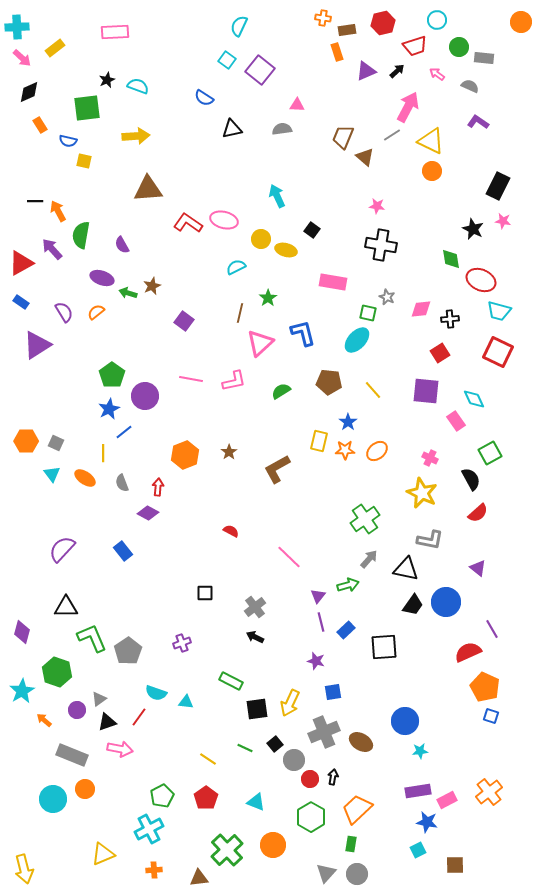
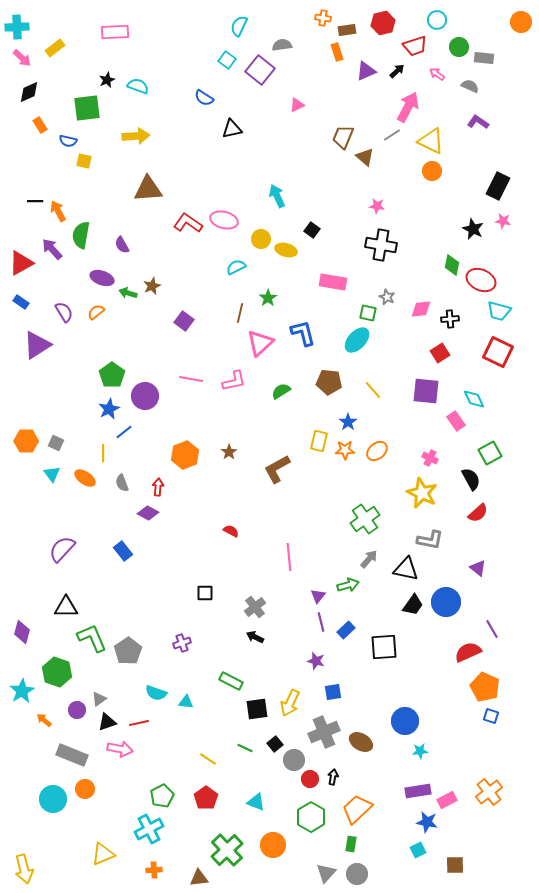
pink triangle at (297, 105): rotated 28 degrees counterclockwise
gray semicircle at (282, 129): moved 84 px up
green diamond at (451, 259): moved 1 px right, 6 px down; rotated 20 degrees clockwise
pink line at (289, 557): rotated 40 degrees clockwise
red line at (139, 717): moved 6 px down; rotated 42 degrees clockwise
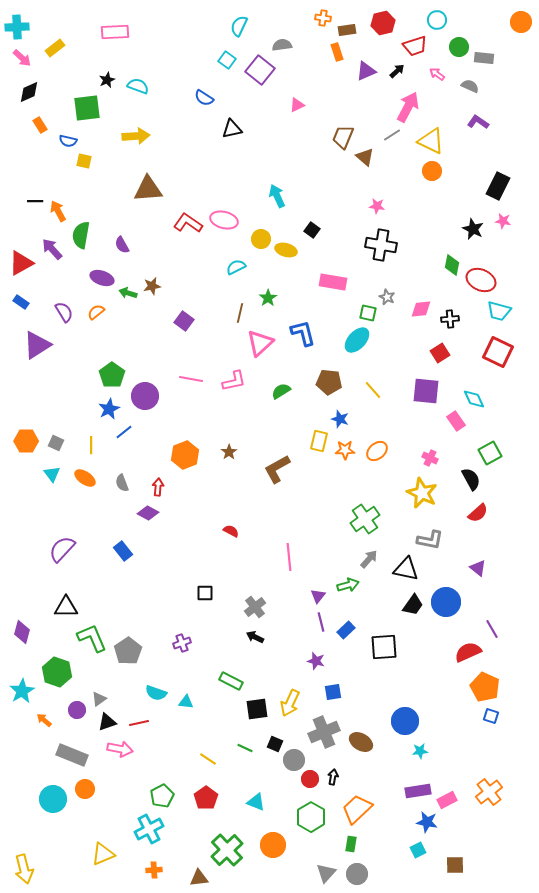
brown star at (152, 286): rotated 12 degrees clockwise
blue star at (348, 422): moved 8 px left, 3 px up; rotated 18 degrees counterclockwise
yellow line at (103, 453): moved 12 px left, 8 px up
black square at (275, 744): rotated 28 degrees counterclockwise
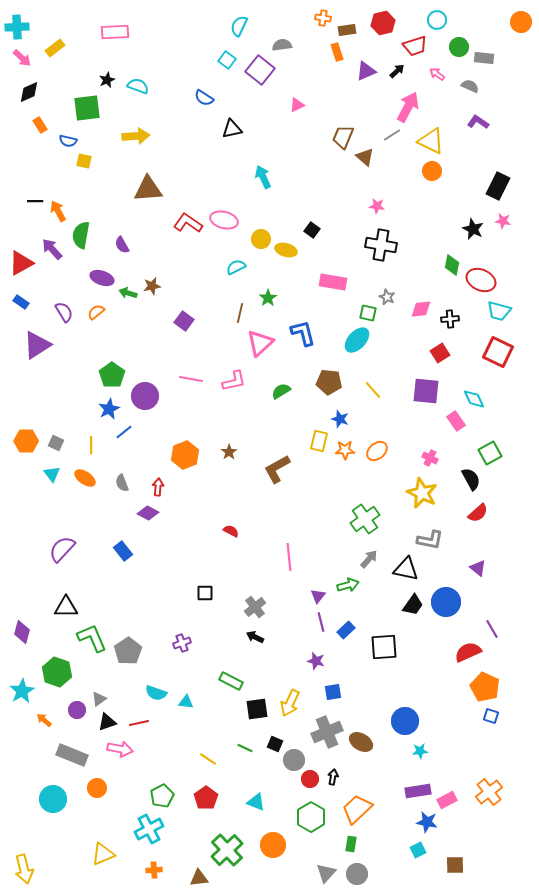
cyan arrow at (277, 196): moved 14 px left, 19 px up
gray cross at (324, 732): moved 3 px right
orange circle at (85, 789): moved 12 px right, 1 px up
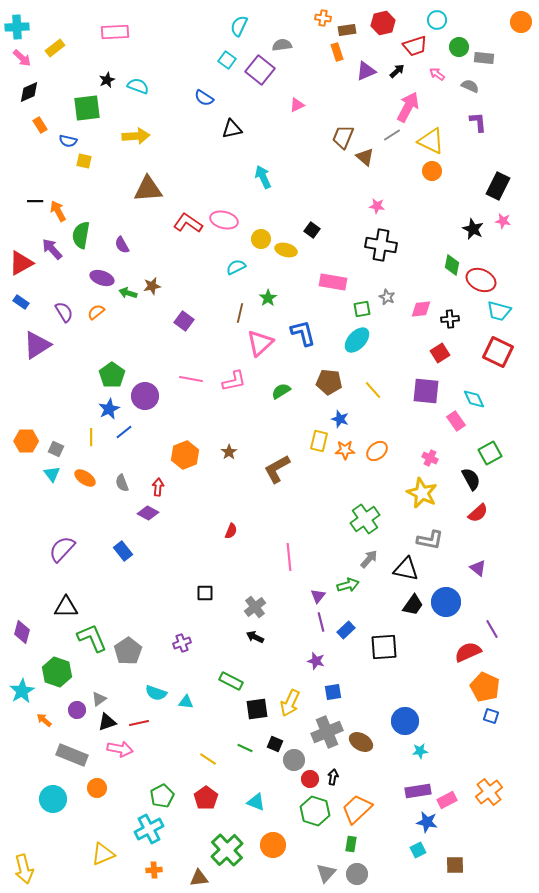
purple L-shape at (478, 122): rotated 50 degrees clockwise
green square at (368, 313): moved 6 px left, 4 px up; rotated 24 degrees counterclockwise
gray square at (56, 443): moved 6 px down
yellow line at (91, 445): moved 8 px up
red semicircle at (231, 531): rotated 84 degrees clockwise
green hexagon at (311, 817): moved 4 px right, 6 px up; rotated 12 degrees counterclockwise
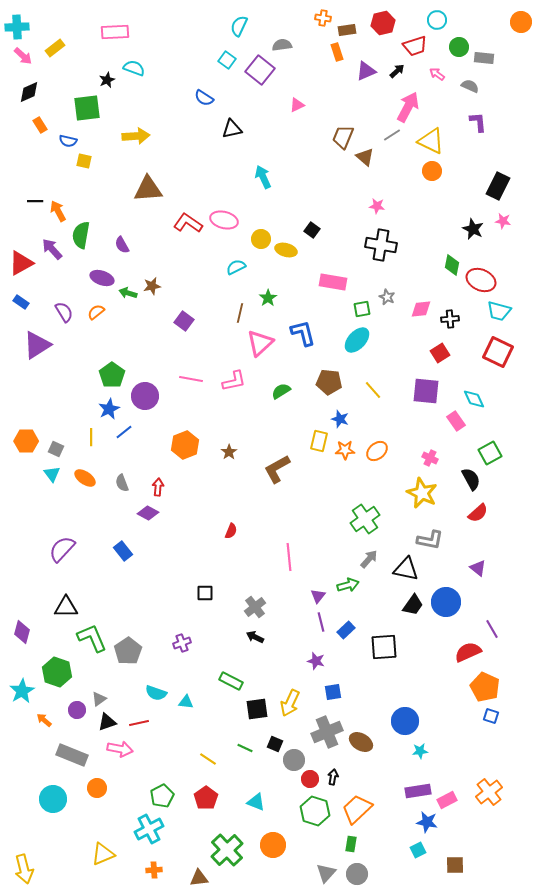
pink arrow at (22, 58): moved 1 px right, 2 px up
cyan semicircle at (138, 86): moved 4 px left, 18 px up
orange hexagon at (185, 455): moved 10 px up
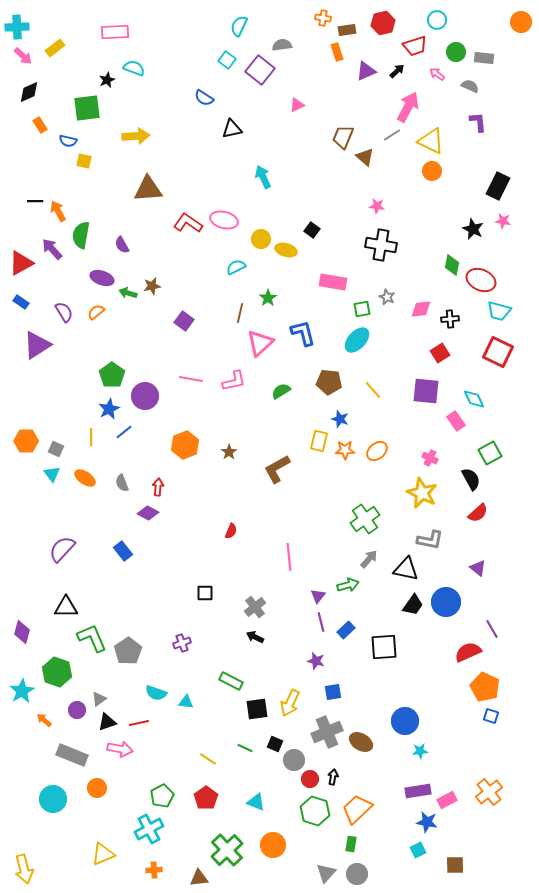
green circle at (459, 47): moved 3 px left, 5 px down
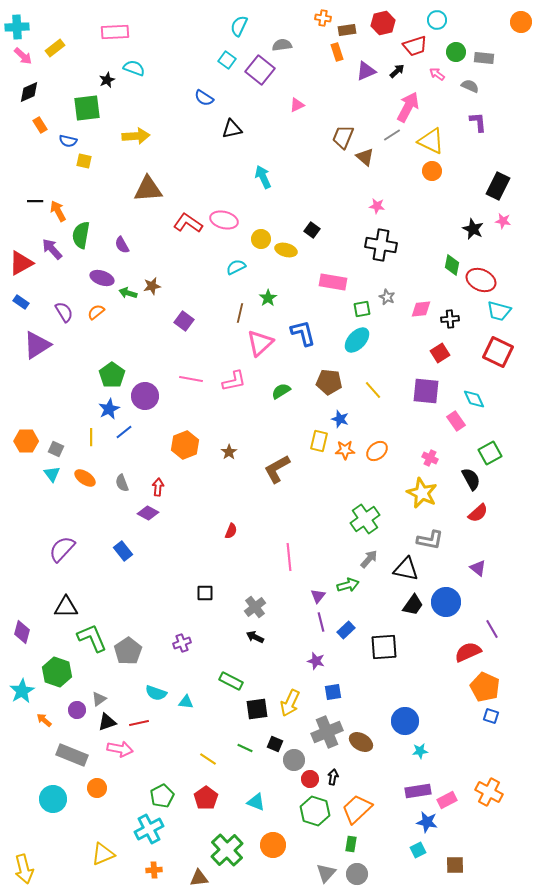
orange cross at (489, 792): rotated 24 degrees counterclockwise
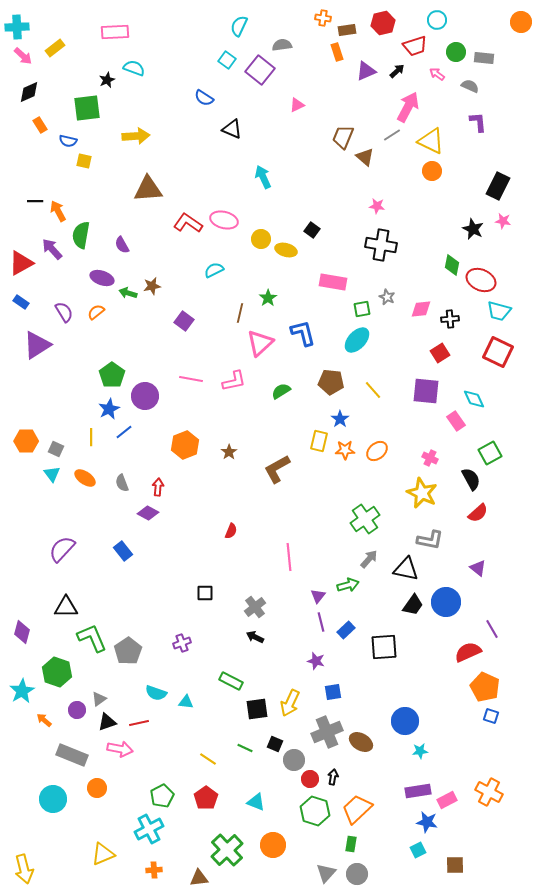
black triangle at (232, 129): rotated 35 degrees clockwise
cyan semicircle at (236, 267): moved 22 px left, 3 px down
brown pentagon at (329, 382): moved 2 px right
blue star at (340, 419): rotated 18 degrees clockwise
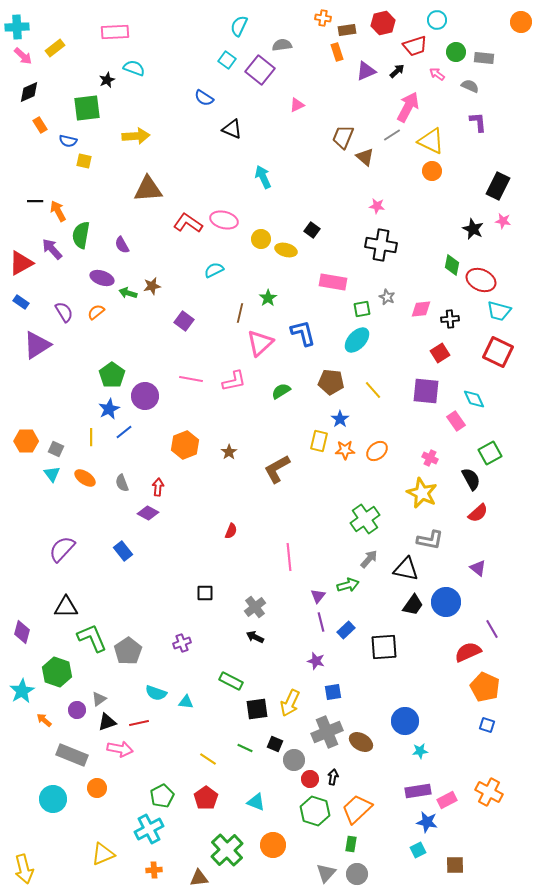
blue square at (491, 716): moved 4 px left, 9 px down
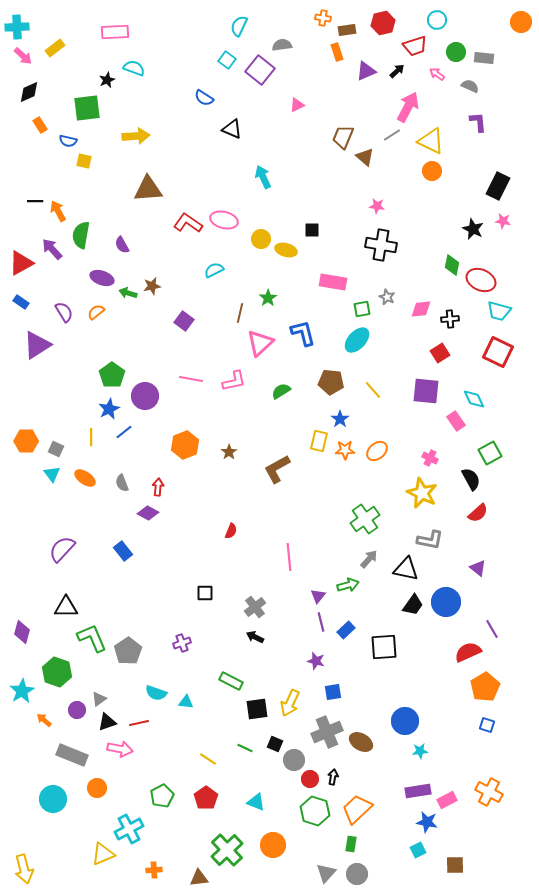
black square at (312, 230): rotated 35 degrees counterclockwise
orange pentagon at (485, 687): rotated 16 degrees clockwise
cyan cross at (149, 829): moved 20 px left
